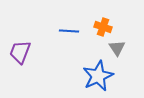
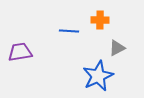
orange cross: moved 3 px left, 7 px up; rotated 18 degrees counterclockwise
gray triangle: rotated 36 degrees clockwise
purple trapezoid: rotated 60 degrees clockwise
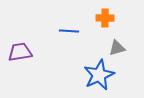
orange cross: moved 5 px right, 2 px up
gray triangle: rotated 12 degrees clockwise
blue star: moved 1 px right, 1 px up
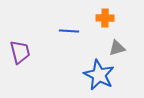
purple trapezoid: rotated 85 degrees clockwise
blue star: rotated 20 degrees counterclockwise
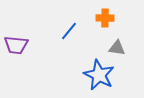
blue line: rotated 54 degrees counterclockwise
gray triangle: rotated 24 degrees clockwise
purple trapezoid: moved 4 px left, 7 px up; rotated 110 degrees clockwise
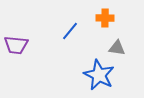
blue line: moved 1 px right
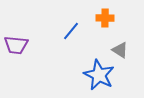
blue line: moved 1 px right
gray triangle: moved 3 px right, 2 px down; rotated 24 degrees clockwise
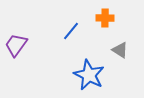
purple trapezoid: rotated 120 degrees clockwise
blue star: moved 10 px left
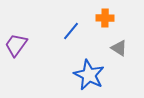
gray triangle: moved 1 px left, 2 px up
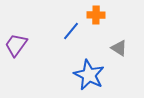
orange cross: moved 9 px left, 3 px up
